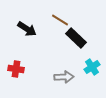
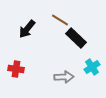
black arrow: rotated 96 degrees clockwise
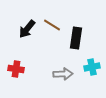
brown line: moved 8 px left, 5 px down
black rectangle: rotated 55 degrees clockwise
cyan cross: rotated 21 degrees clockwise
gray arrow: moved 1 px left, 3 px up
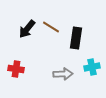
brown line: moved 1 px left, 2 px down
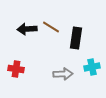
black arrow: rotated 48 degrees clockwise
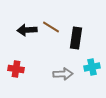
black arrow: moved 1 px down
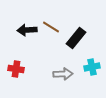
black rectangle: rotated 30 degrees clockwise
